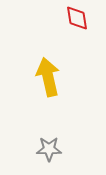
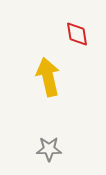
red diamond: moved 16 px down
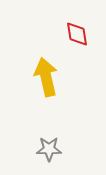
yellow arrow: moved 2 px left
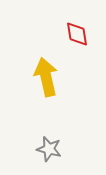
gray star: rotated 15 degrees clockwise
